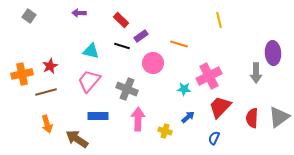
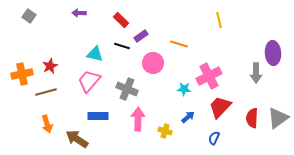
cyan triangle: moved 4 px right, 3 px down
gray triangle: moved 1 px left, 1 px down
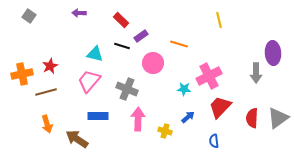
blue semicircle: moved 3 px down; rotated 32 degrees counterclockwise
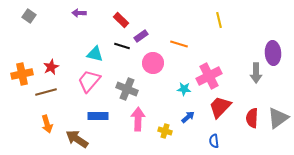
red star: moved 1 px right, 1 px down
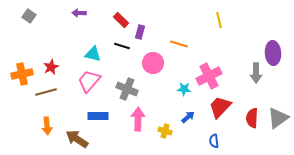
purple rectangle: moved 1 px left, 4 px up; rotated 40 degrees counterclockwise
cyan triangle: moved 2 px left
orange arrow: moved 2 px down; rotated 12 degrees clockwise
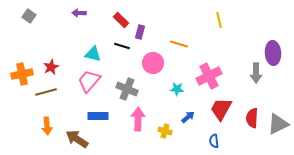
cyan star: moved 7 px left
red trapezoid: moved 1 px right, 2 px down; rotated 15 degrees counterclockwise
gray triangle: moved 6 px down; rotated 10 degrees clockwise
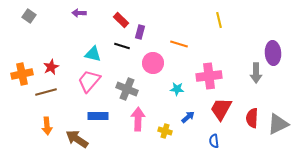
pink cross: rotated 20 degrees clockwise
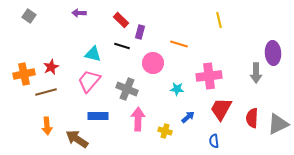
orange cross: moved 2 px right
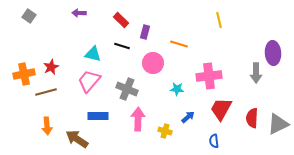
purple rectangle: moved 5 px right
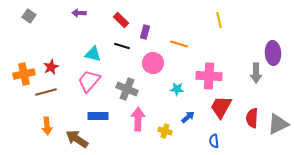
pink cross: rotated 10 degrees clockwise
red trapezoid: moved 2 px up
